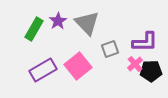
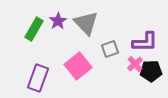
gray triangle: moved 1 px left
purple rectangle: moved 5 px left, 8 px down; rotated 40 degrees counterclockwise
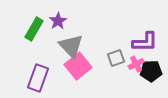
gray triangle: moved 15 px left, 23 px down
gray square: moved 6 px right, 9 px down
pink cross: moved 1 px right; rotated 14 degrees clockwise
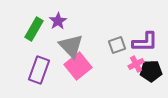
gray square: moved 1 px right, 13 px up
purple rectangle: moved 1 px right, 8 px up
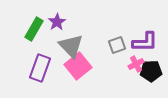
purple star: moved 1 px left, 1 px down
purple rectangle: moved 1 px right, 2 px up
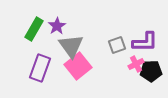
purple star: moved 4 px down
gray triangle: rotated 8 degrees clockwise
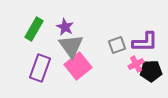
purple star: moved 8 px right, 1 px down; rotated 12 degrees counterclockwise
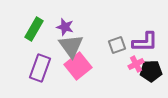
purple star: rotated 12 degrees counterclockwise
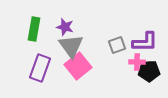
green rectangle: rotated 20 degrees counterclockwise
pink cross: moved 1 px right, 2 px up; rotated 28 degrees clockwise
black pentagon: moved 2 px left
